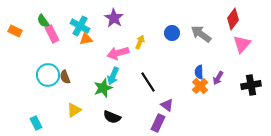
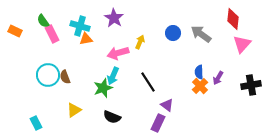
red diamond: rotated 30 degrees counterclockwise
cyan cross: rotated 12 degrees counterclockwise
blue circle: moved 1 px right
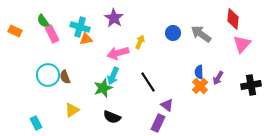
cyan cross: moved 1 px down
yellow triangle: moved 2 px left
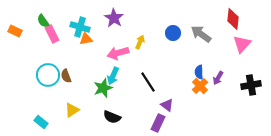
brown semicircle: moved 1 px right, 1 px up
cyan rectangle: moved 5 px right, 1 px up; rotated 24 degrees counterclockwise
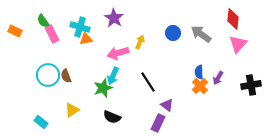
pink triangle: moved 4 px left
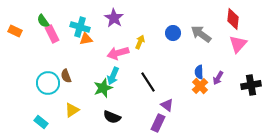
cyan circle: moved 8 px down
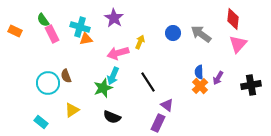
green semicircle: moved 1 px up
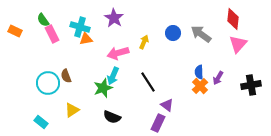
yellow arrow: moved 4 px right
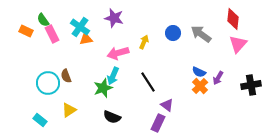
purple star: rotated 18 degrees counterclockwise
cyan cross: rotated 18 degrees clockwise
orange rectangle: moved 11 px right
blue semicircle: rotated 64 degrees counterclockwise
yellow triangle: moved 3 px left
cyan rectangle: moved 1 px left, 2 px up
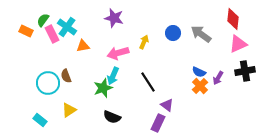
green semicircle: rotated 72 degrees clockwise
cyan cross: moved 13 px left
orange triangle: moved 3 px left, 7 px down
pink triangle: rotated 24 degrees clockwise
black cross: moved 6 px left, 14 px up
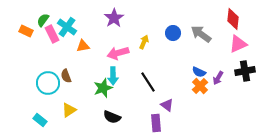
purple star: rotated 24 degrees clockwise
cyan arrow: rotated 24 degrees counterclockwise
purple rectangle: moved 2 px left; rotated 30 degrees counterclockwise
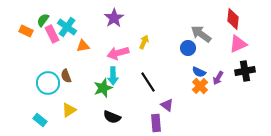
blue circle: moved 15 px right, 15 px down
